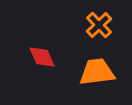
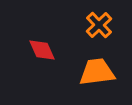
red diamond: moved 7 px up
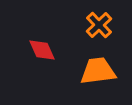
orange trapezoid: moved 1 px right, 1 px up
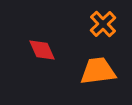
orange cross: moved 4 px right, 1 px up
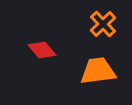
red diamond: rotated 16 degrees counterclockwise
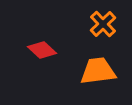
red diamond: rotated 8 degrees counterclockwise
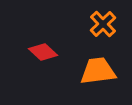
red diamond: moved 1 px right, 2 px down
